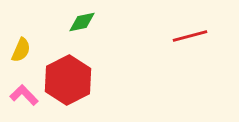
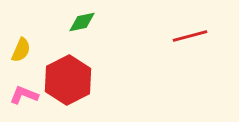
pink L-shape: rotated 24 degrees counterclockwise
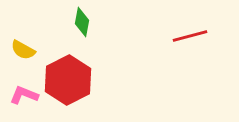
green diamond: rotated 68 degrees counterclockwise
yellow semicircle: moved 2 px right; rotated 95 degrees clockwise
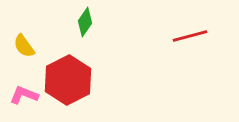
green diamond: moved 3 px right; rotated 24 degrees clockwise
yellow semicircle: moved 1 px right, 4 px up; rotated 25 degrees clockwise
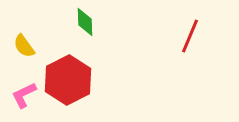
green diamond: rotated 36 degrees counterclockwise
red line: rotated 52 degrees counterclockwise
pink L-shape: rotated 48 degrees counterclockwise
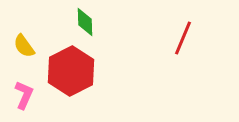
red line: moved 7 px left, 2 px down
red hexagon: moved 3 px right, 9 px up
pink L-shape: rotated 140 degrees clockwise
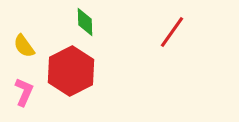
red line: moved 11 px left, 6 px up; rotated 12 degrees clockwise
pink L-shape: moved 3 px up
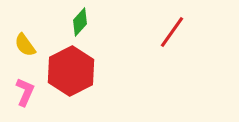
green diamond: moved 5 px left; rotated 44 degrees clockwise
yellow semicircle: moved 1 px right, 1 px up
pink L-shape: moved 1 px right
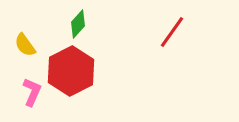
green diamond: moved 2 px left, 2 px down
pink L-shape: moved 7 px right
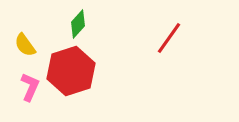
red line: moved 3 px left, 6 px down
red hexagon: rotated 9 degrees clockwise
pink L-shape: moved 2 px left, 5 px up
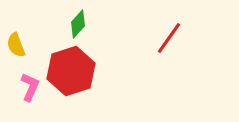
yellow semicircle: moved 9 px left; rotated 15 degrees clockwise
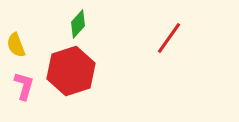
pink L-shape: moved 6 px left, 1 px up; rotated 8 degrees counterclockwise
